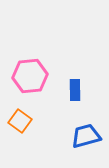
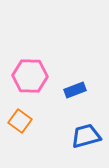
pink hexagon: rotated 8 degrees clockwise
blue rectangle: rotated 70 degrees clockwise
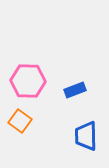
pink hexagon: moved 2 px left, 5 px down
blue trapezoid: rotated 76 degrees counterclockwise
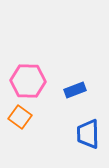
orange square: moved 4 px up
blue trapezoid: moved 2 px right, 2 px up
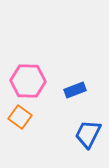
blue trapezoid: rotated 28 degrees clockwise
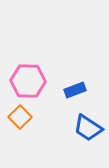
orange square: rotated 10 degrees clockwise
blue trapezoid: moved 6 px up; rotated 84 degrees counterclockwise
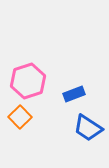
pink hexagon: rotated 20 degrees counterclockwise
blue rectangle: moved 1 px left, 4 px down
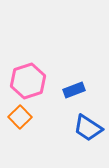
blue rectangle: moved 4 px up
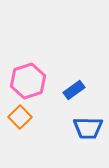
blue rectangle: rotated 15 degrees counterclockwise
blue trapezoid: rotated 32 degrees counterclockwise
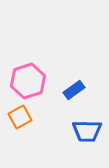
orange square: rotated 15 degrees clockwise
blue trapezoid: moved 1 px left, 3 px down
